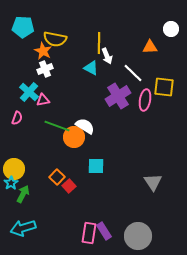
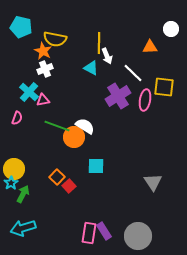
cyan pentagon: moved 2 px left; rotated 10 degrees clockwise
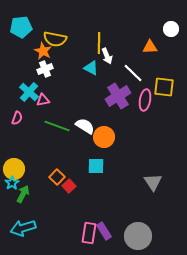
cyan pentagon: rotated 20 degrees counterclockwise
orange circle: moved 30 px right
cyan star: moved 1 px right
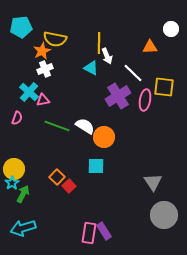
orange star: moved 1 px left; rotated 18 degrees clockwise
gray circle: moved 26 px right, 21 px up
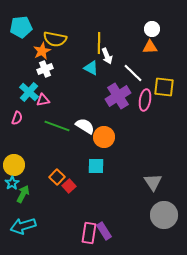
white circle: moved 19 px left
yellow circle: moved 4 px up
cyan arrow: moved 2 px up
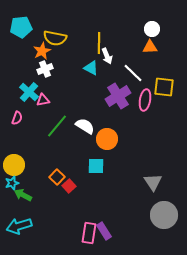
yellow semicircle: moved 1 px up
green line: rotated 70 degrees counterclockwise
orange circle: moved 3 px right, 2 px down
cyan star: rotated 16 degrees clockwise
green arrow: moved 1 px down; rotated 90 degrees counterclockwise
cyan arrow: moved 4 px left
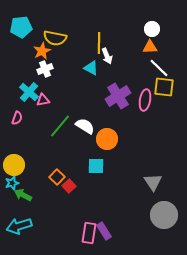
white line: moved 26 px right, 5 px up
green line: moved 3 px right
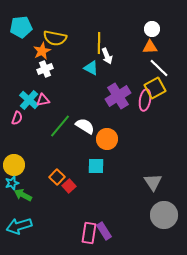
yellow square: moved 9 px left, 1 px down; rotated 35 degrees counterclockwise
cyan cross: moved 8 px down
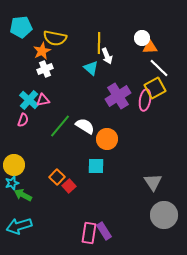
white circle: moved 10 px left, 9 px down
cyan triangle: rotated 14 degrees clockwise
pink semicircle: moved 6 px right, 2 px down
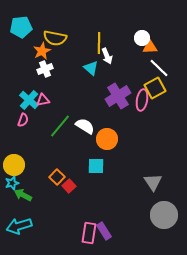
pink ellipse: moved 3 px left
